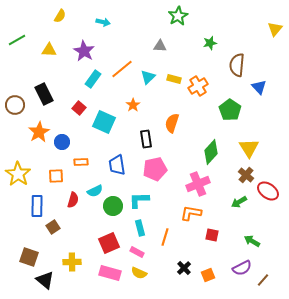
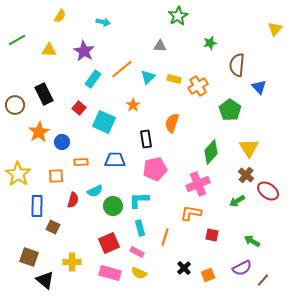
blue trapezoid at (117, 165): moved 2 px left, 5 px up; rotated 100 degrees clockwise
green arrow at (239, 202): moved 2 px left, 1 px up
brown square at (53, 227): rotated 32 degrees counterclockwise
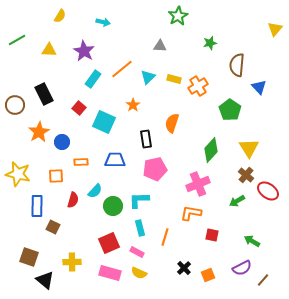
green diamond at (211, 152): moved 2 px up
yellow star at (18, 174): rotated 20 degrees counterclockwise
cyan semicircle at (95, 191): rotated 21 degrees counterclockwise
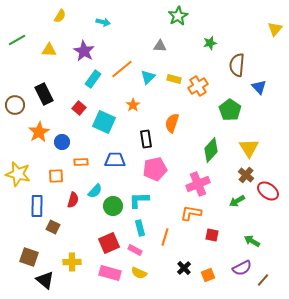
pink rectangle at (137, 252): moved 2 px left, 2 px up
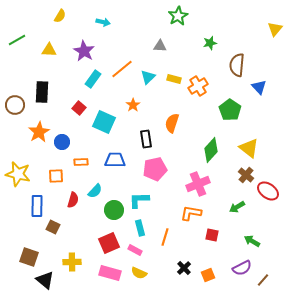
black rectangle at (44, 94): moved 2 px left, 2 px up; rotated 30 degrees clockwise
yellow triangle at (249, 148): rotated 20 degrees counterclockwise
green arrow at (237, 201): moved 6 px down
green circle at (113, 206): moved 1 px right, 4 px down
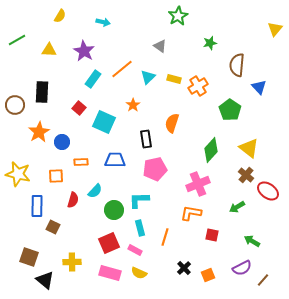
gray triangle at (160, 46): rotated 32 degrees clockwise
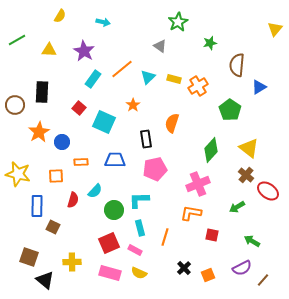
green star at (178, 16): moved 6 px down
blue triangle at (259, 87): rotated 42 degrees clockwise
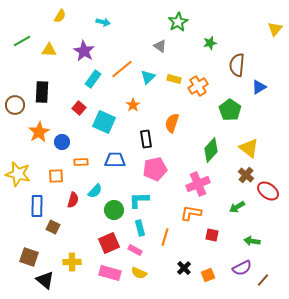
green line at (17, 40): moved 5 px right, 1 px down
green arrow at (252, 241): rotated 21 degrees counterclockwise
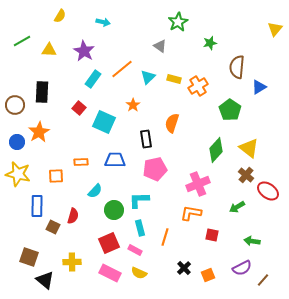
brown semicircle at (237, 65): moved 2 px down
blue circle at (62, 142): moved 45 px left
green diamond at (211, 150): moved 5 px right
red semicircle at (73, 200): moved 16 px down
pink rectangle at (110, 273): rotated 10 degrees clockwise
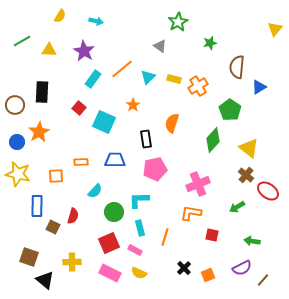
cyan arrow at (103, 22): moved 7 px left, 1 px up
green diamond at (216, 150): moved 3 px left, 10 px up
green circle at (114, 210): moved 2 px down
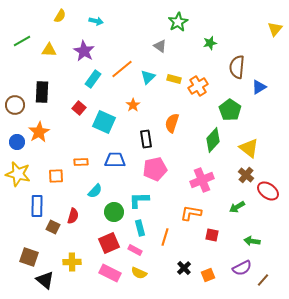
pink cross at (198, 184): moved 4 px right, 4 px up
